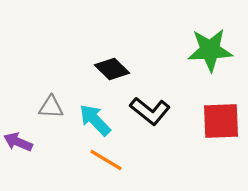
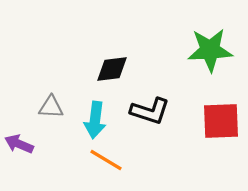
black diamond: rotated 52 degrees counterclockwise
black L-shape: rotated 21 degrees counterclockwise
cyan arrow: rotated 129 degrees counterclockwise
purple arrow: moved 1 px right, 2 px down
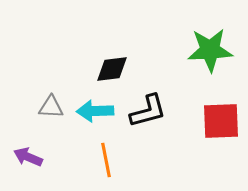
black L-shape: moved 2 px left; rotated 33 degrees counterclockwise
cyan arrow: moved 9 px up; rotated 81 degrees clockwise
purple arrow: moved 9 px right, 13 px down
orange line: rotated 48 degrees clockwise
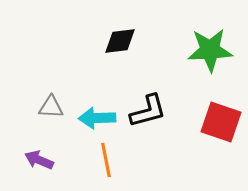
black diamond: moved 8 px right, 28 px up
cyan arrow: moved 2 px right, 7 px down
red square: moved 1 px down; rotated 21 degrees clockwise
purple arrow: moved 11 px right, 3 px down
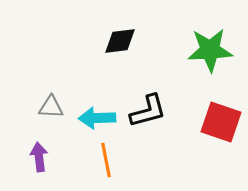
purple arrow: moved 3 px up; rotated 60 degrees clockwise
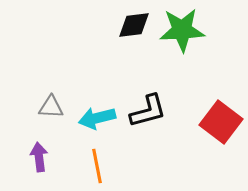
black diamond: moved 14 px right, 16 px up
green star: moved 28 px left, 20 px up
cyan arrow: rotated 12 degrees counterclockwise
red square: rotated 18 degrees clockwise
orange line: moved 9 px left, 6 px down
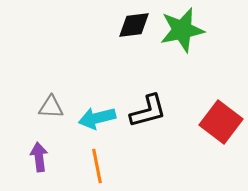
green star: rotated 9 degrees counterclockwise
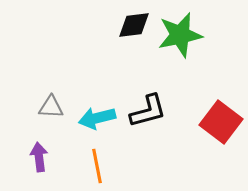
green star: moved 2 px left, 5 px down
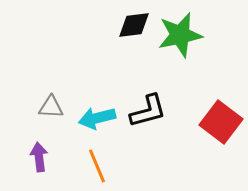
orange line: rotated 12 degrees counterclockwise
